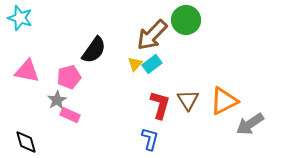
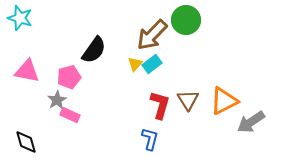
gray arrow: moved 1 px right, 2 px up
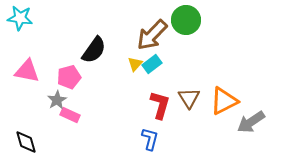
cyan star: rotated 10 degrees counterclockwise
brown triangle: moved 1 px right, 2 px up
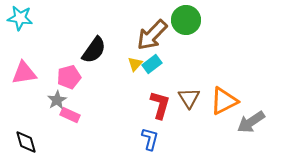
pink triangle: moved 3 px left, 2 px down; rotated 20 degrees counterclockwise
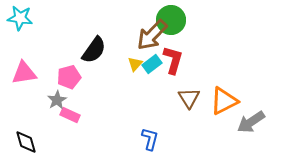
green circle: moved 15 px left
red L-shape: moved 13 px right, 45 px up
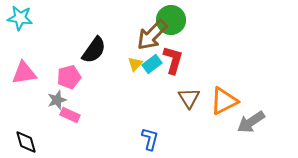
gray star: rotated 12 degrees clockwise
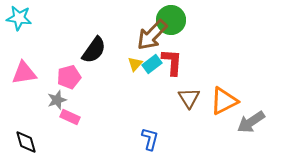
cyan star: moved 1 px left
red L-shape: moved 1 px left, 2 px down; rotated 12 degrees counterclockwise
pink rectangle: moved 2 px down
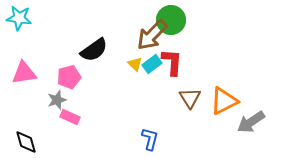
black semicircle: rotated 20 degrees clockwise
yellow triangle: rotated 28 degrees counterclockwise
brown triangle: moved 1 px right
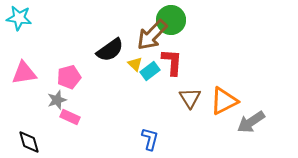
black semicircle: moved 16 px right
cyan rectangle: moved 2 px left, 7 px down
black diamond: moved 3 px right
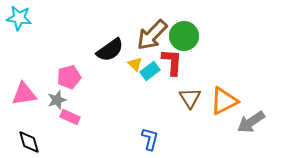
green circle: moved 13 px right, 16 px down
pink triangle: moved 21 px down
